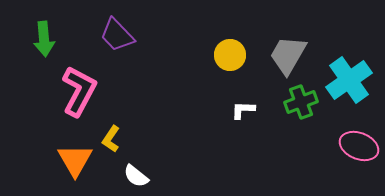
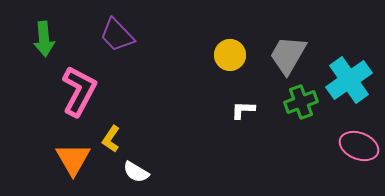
orange triangle: moved 2 px left, 1 px up
white semicircle: moved 4 px up; rotated 8 degrees counterclockwise
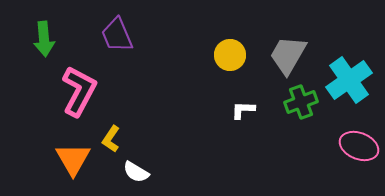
purple trapezoid: rotated 21 degrees clockwise
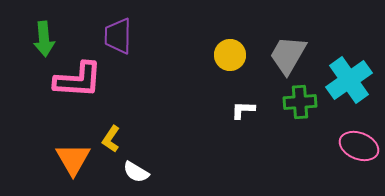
purple trapezoid: moved 1 px right, 1 px down; rotated 24 degrees clockwise
pink L-shape: moved 1 px left, 11 px up; rotated 66 degrees clockwise
green cross: moved 1 px left; rotated 16 degrees clockwise
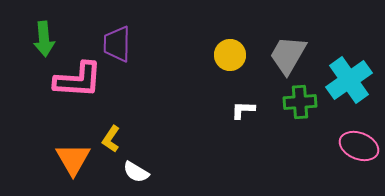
purple trapezoid: moved 1 px left, 8 px down
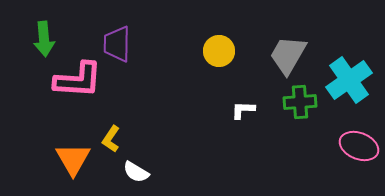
yellow circle: moved 11 px left, 4 px up
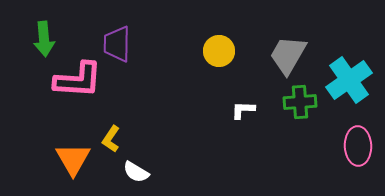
pink ellipse: moved 1 px left; rotated 66 degrees clockwise
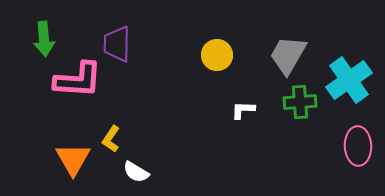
yellow circle: moved 2 px left, 4 px down
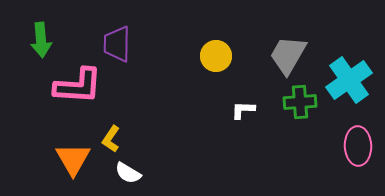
green arrow: moved 3 px left, 1 px down
yellow circle: moved 1 px left, 1 px down
pink L-shape: moved 6 px down
white semicircle: moved 8 px left, 1 px down
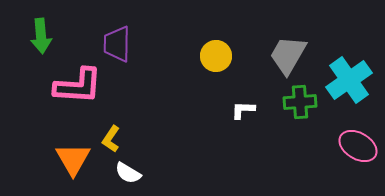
green arrow: moved 4 px up
pink ellipse: rotated 57 degrees counterclockwise
